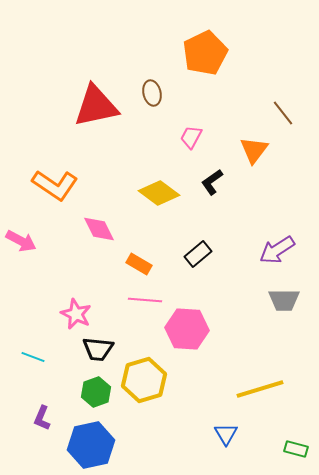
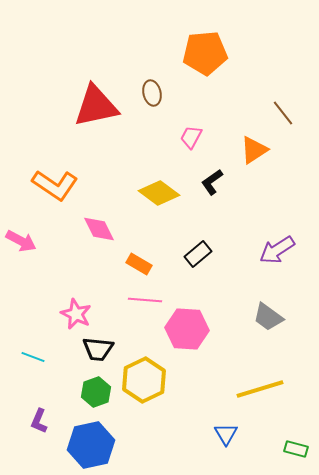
orange pentagon: rotated 21 degrees clockwise
orange triangle: rotated 20 degrees clockwise
gray trapezoid: moved 16 px left, 17 px down; rotated 36 degrees clockwise
yellow hexagon: rotated 9 degrees counterclockwise
purple L-shape: moved 3 px left, 3 px down
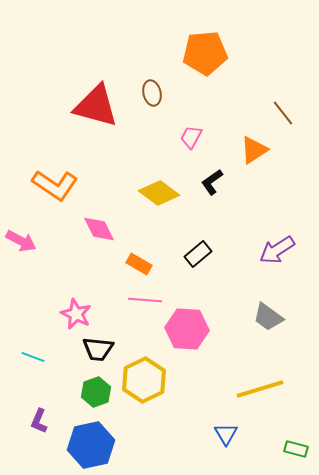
red triangle: rotated 27 degrees clockwise
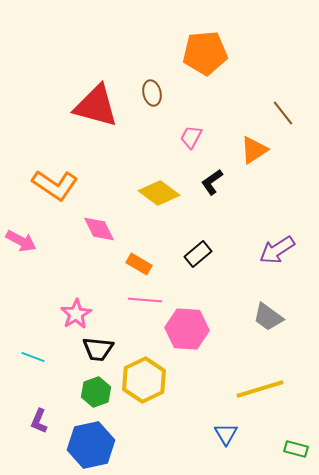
pink star: rotated 16 degrees clockwise
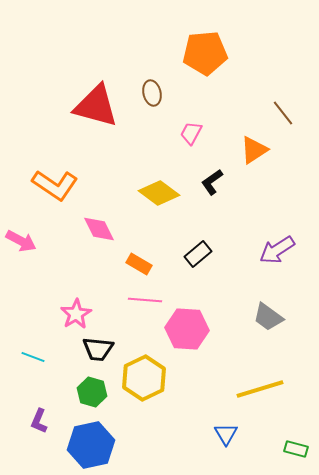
pink trapezoid: moved 4 px up
yellow hexagon: moved 2 px up
green hexagon: moved 4 px left; rotated 24 degrees counterclockwise
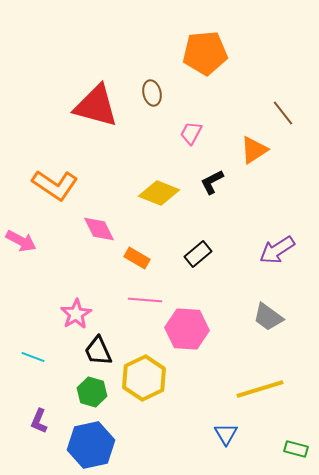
black L-shape: rotated 8 degrees clockwise
yellow diamond: rotated 15 degrees counterclockwise
orange rectangle: moved 2 px left, 6 px up
black trapezoid: moved 2 px down; rotated 60 degrees clockwise
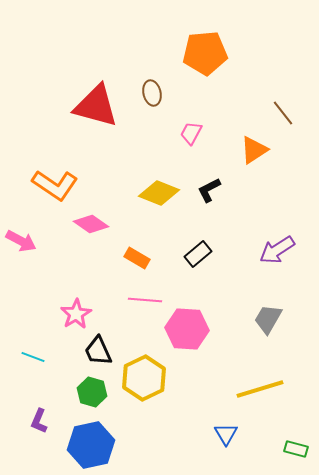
black L-shape: moved 3 px left, 8 px down
pink diamond: moved 8 px left, 5 px up; rotated 28 degrees counterclockwise
gray trapezoid: moved 2 px down; rotated 84 degrees clockwise
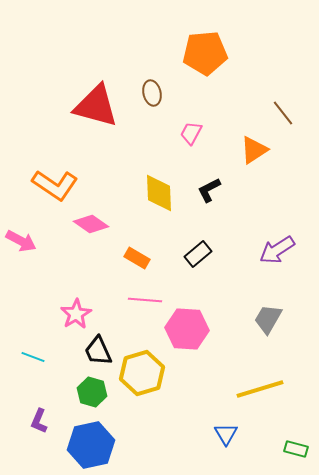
yellow diamond: rotated 66 degrees clockwise
yellow hexagon: moved 2 px left, 5 px up; rotated 9 degrees clockwise
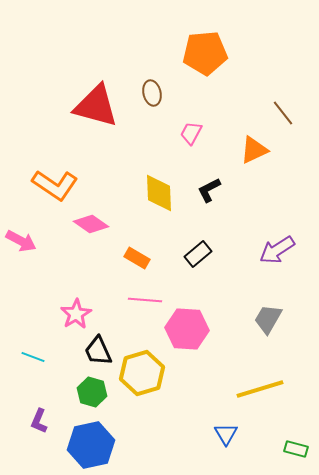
orange triangle: rotated 8 degrees clockwise
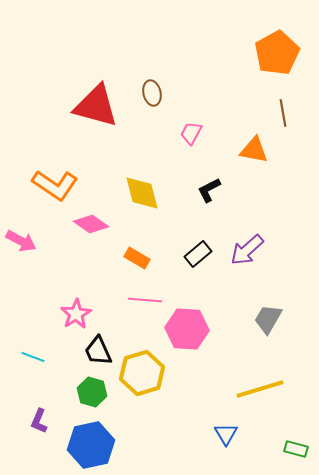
orange pentagon: moved 72 px right; rotated 24 degrees counterclockwise
brown line: rotated 28 degrees clockwise
orange triangle: rotated 36 degrees clockwise
yellow diamond: moved 17 px left; rotated 12 degrees counterclockwise
purple arrow: moved 30 px left; rotated 9 degrees counterclockwise
